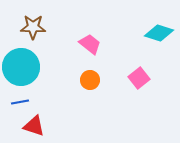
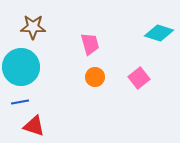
pink trapezoid: rotated 35 degrees clockwise
orange circle: moved 5 px right, 3 px up
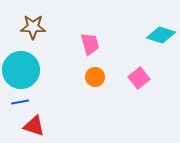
cyan diamond: moved 2 px right, 2 px down
cyan circle: moved 3 px down
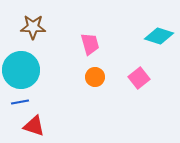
cyan diamond: moved 2 px left, 1 px down
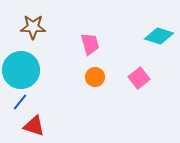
blue line: rotated 42 degrees counterclockwise
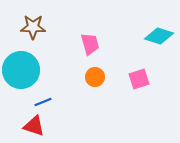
pink square: moved 1 px down; rotated 20 degrees clockwise
blue line: moved 23 px right; rotated 30 degrees clockwise
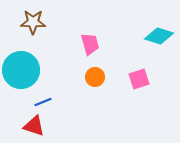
brown star: moved 5 px up
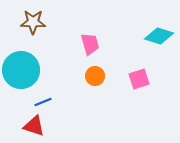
orange circle: moved 1 px up
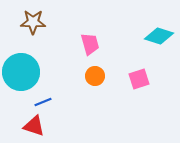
cyan circle: moved 2 px down
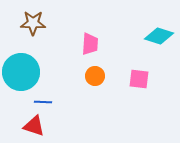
brown star: moved 1 px down
pink trapezoid: rotated 20 degrees clockwise
pink square: rotated 25 degrees clockwise
blue line: rotated 24 degrees clockwise
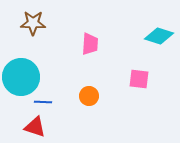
cyan circle: moved 5 px down
orange circle: moved 6 px left, 20 px down
red triangle: moved 1 px right, 1 px down
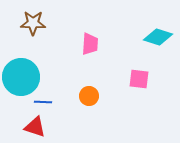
cyan diamond: moved 1 px left, 1 px down
